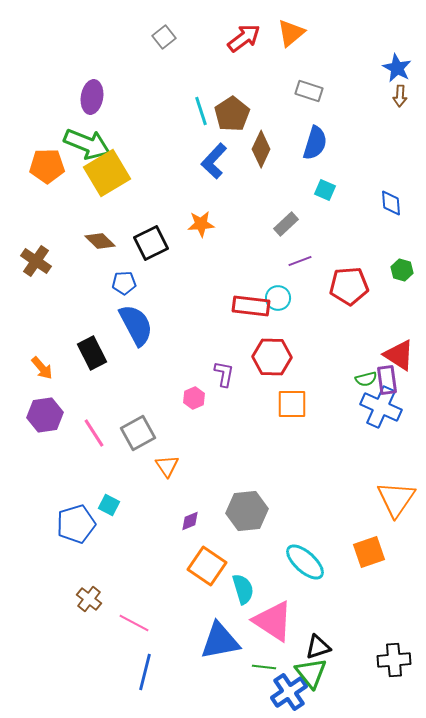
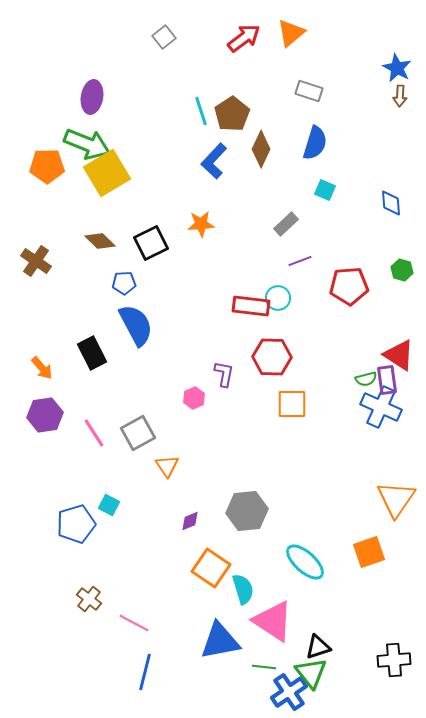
orange square at (207, 566): moved 4 px right, 2 px down
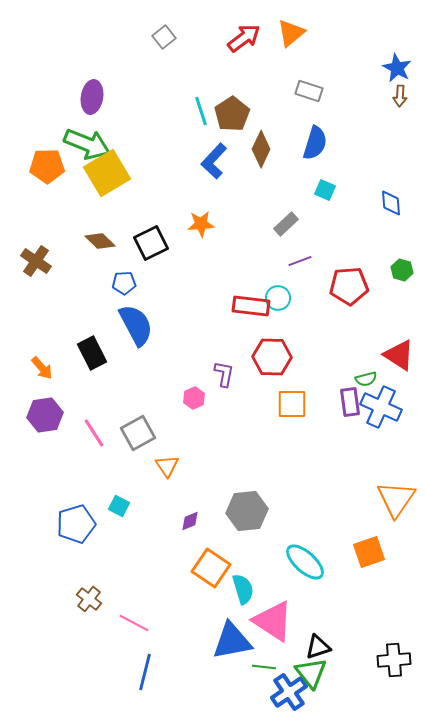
purple rectangle at (387, 380): moved 37 px left, 22 px down
cyan square at (109, 505): moved 10 px right, 1 px down
blue triangle at (220, 641): moved 12 px right
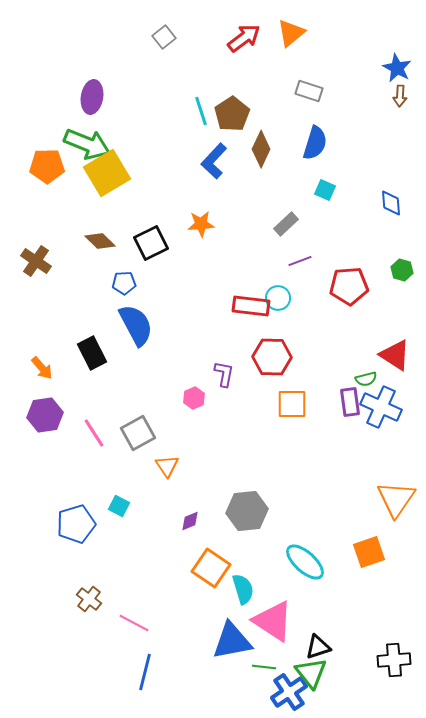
red triangle at (399, 355): moved 4 px left
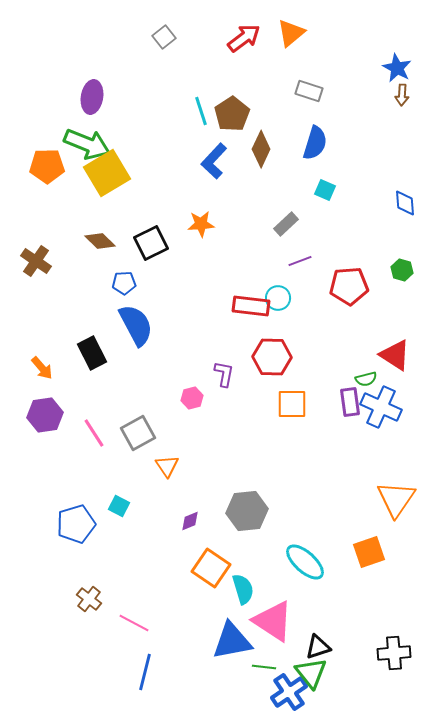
brown arrow at (400, 96): moved 2 px right, 1 px up
blue diamond at (391, 203): moved 14 px right
pink hexagon at (194, 398): moved 2 px left; rotated 10 degrees clockwise
black cross at (394, 660): moved 7 px up
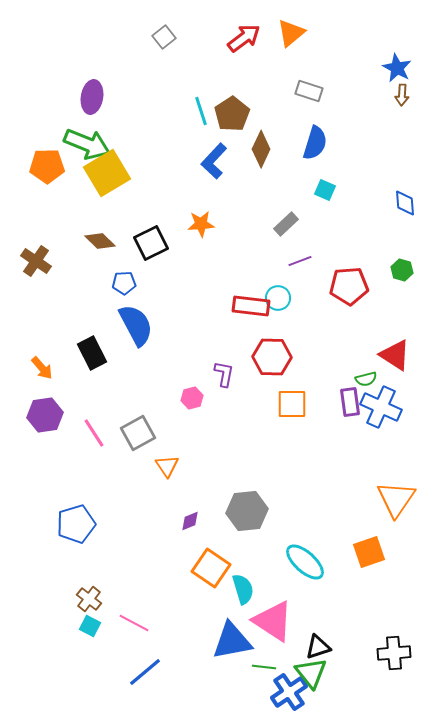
cyan square at (119, 506): moved 29 px left, 120 px down
blue line at (145, 672): rotated 36 degrees clockwise
